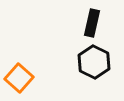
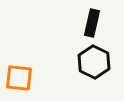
orange square: rotated 36 degrees counterclockwise
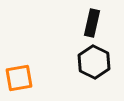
orange square: rotated 16 degrees counterclockwise
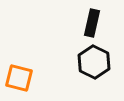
orange square: rotated 24 degrees clockwise
